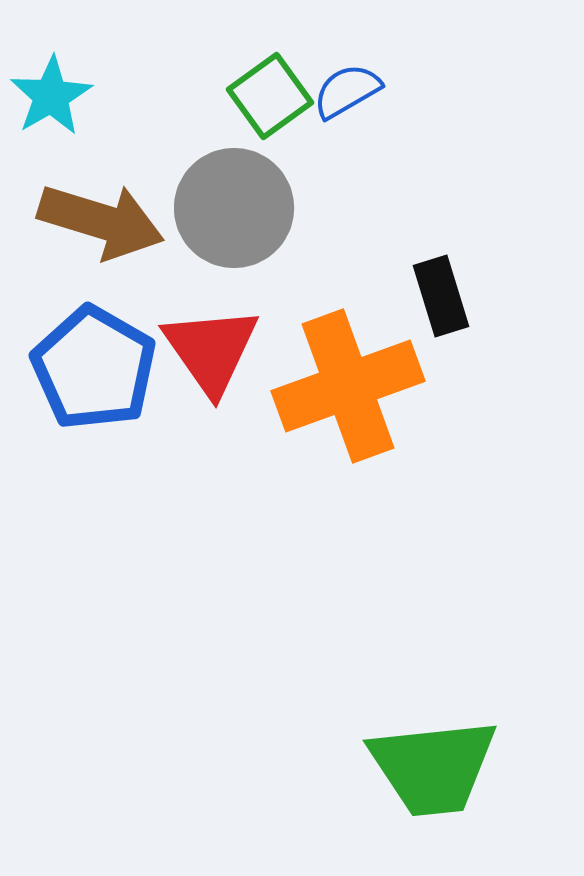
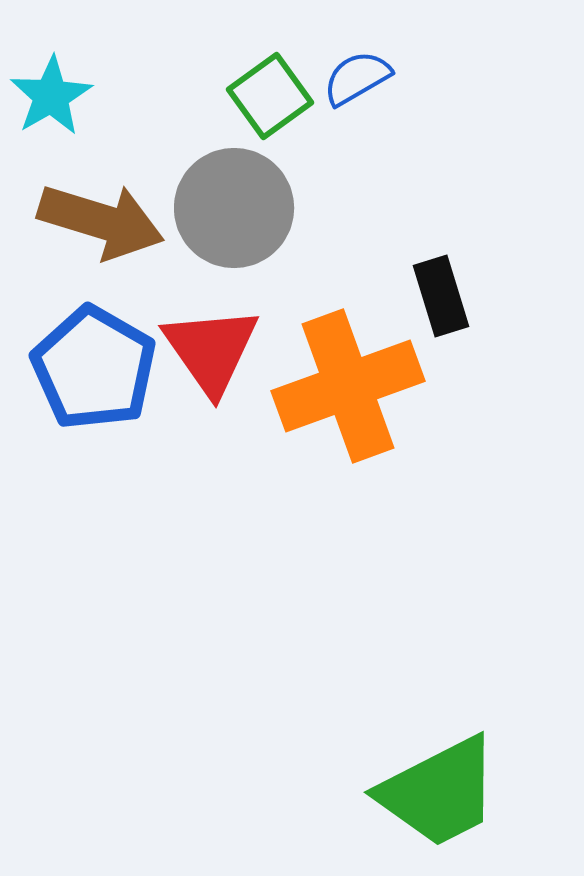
blue semicircle: moved 10 px right, 13 px up
green trapezoid: moved 6 px right, 25 px down; rotated 21 degrees counterclockwise
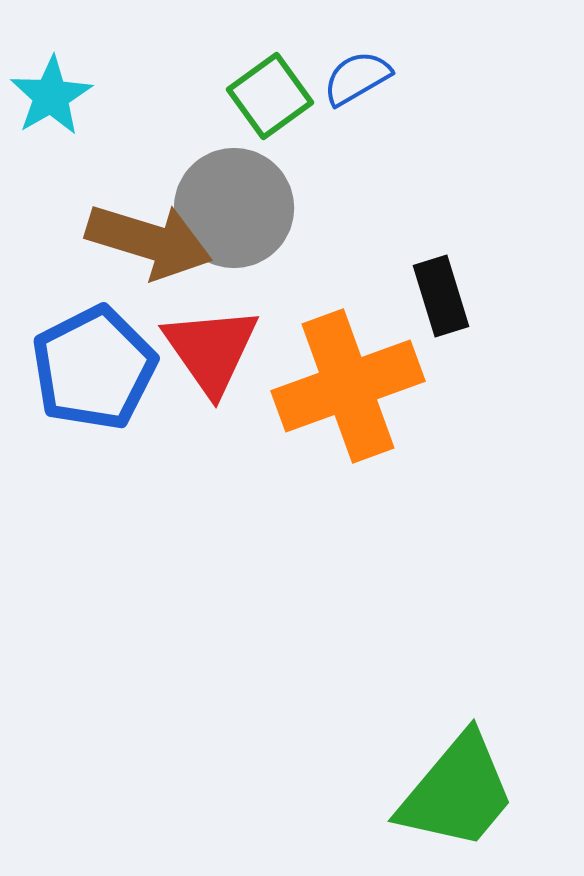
brown arrow: moved 48 px right, 20 px down
blue pentagon: rotated 15 degrees clockwise
green trapezoid: moved 18 px right; rotated 23 degrees counterclockwise
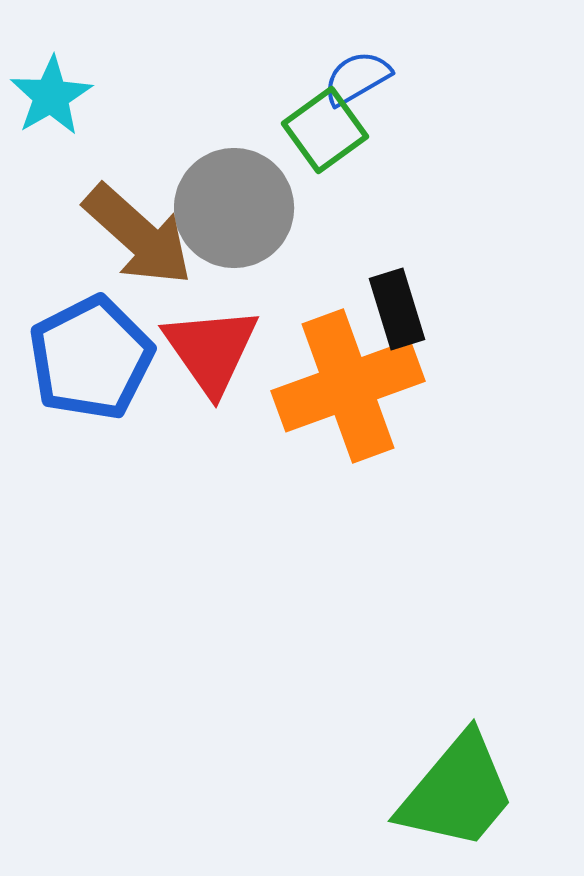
green square: moved 55 px right, 34 px down
brown arrow: moved 11 px left, 6 px up; rotated 25 degrees clockwise
black rectangle: moved 44 px left, 13 px down
blue pentagon: moved 3 px left, 10 px up
